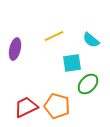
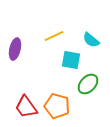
cyan square: moved 1 px left, 3 px up; rotated 18 degrees clockwise
red trapezoid: rotated 100 degrees counterclockwise
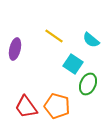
yellow line: rotated 60 degrees clockwise
cyan square: moved 2 px right, 4 px down; rotated 24 degrees clockwise
green ellipse: rotated 20 degrees counterclockwise
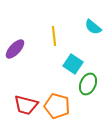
yellow line: rotated 48 degrees clockwise
cyan semicircle: moved 2 px right, 13 px up
purple ellipse: rotated 30 degrees clockwise
red trapezoid: moved 2 px up; rotated 40 degrees counterclockwise
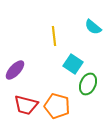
purple ellipse: moved 21 px down
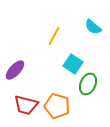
yellow line: rotated 36 degrees clockwise
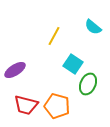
purple ellipse: rotated 15 degrees clockwise
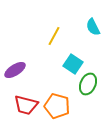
cyan semicircle: rotated 24 degrees clockwise
